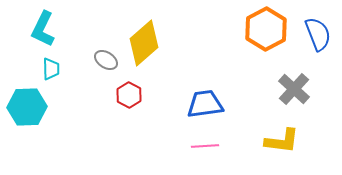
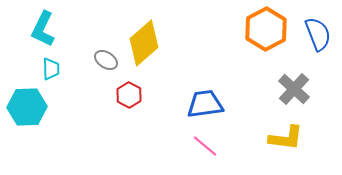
yellow L-shape: moved 4 px right, 3 px up
pink line: rotated 44 degrees clockwise
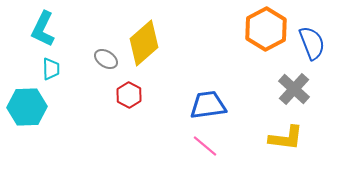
blue semicircle: moved 6 px left, 9 px down
gray ellipse: moved 1 px up
blue trapezoid: moved 3 px right, 1 px down
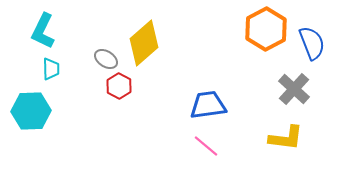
cyan L-shape: moved 2 px down
red hexagon: moved 10 px left, 9 px up
cyan hexagon: moved 4 px right, 4 px down
pink line: moved 1 px right
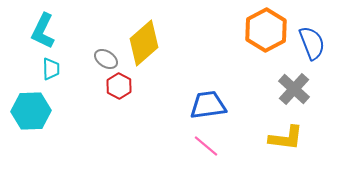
orange hexagon: moved 1 px down
